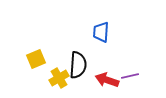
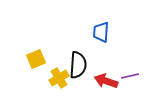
red arrow: moved 1 px left, 1 px down
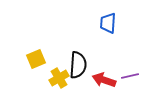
blue trapezoid: moved 7 px right, 9 px up
red arrow: moved 2 px left, 1 px up
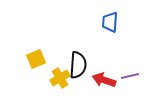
blue trapezoid: moved 2 px right, 1 px up
yellow cross: moved 1 px right
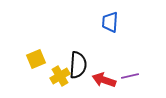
yellow cross: moved 2 px up
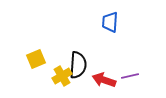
yellow cross: moved 2 px right
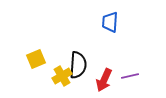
red arrow: rotated 85 degrees counterclockwise
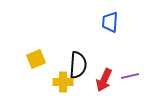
yellow cross: moved 1 px right, 6 px down; rotated 30 degrees clockwise
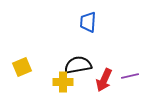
blue trapezoid: moved 22 px left
yellow square: moved 14 px left, 8 px down
black semicircle: rotated 104 degrees counterclockwise
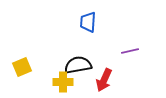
purple line: moved 25 px up
